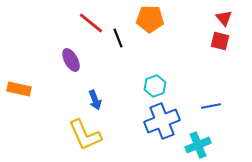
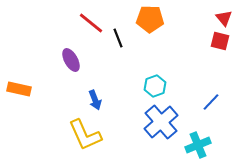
blue line: moved 4 px up; rotated 36 degrees counterclockwise
blue cross: moved 1 px left, 1 px down; rotated 20 degrees counterclockwise
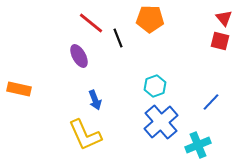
purple ellipse: moved 8 px right, 4 px up
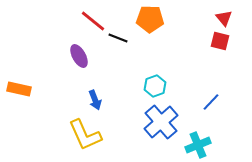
red line: moved 2 px right, 2 px up
black line: rotated 48 degrees counterclockwise
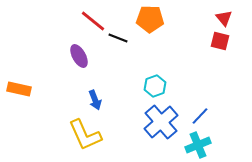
blue line: moved 11 px left, 14 px down
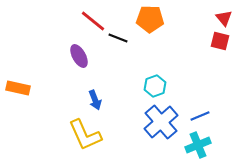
orange rectangle: moved 1 px left, 1 px up
blue line: rotated 24 degrees clockwise
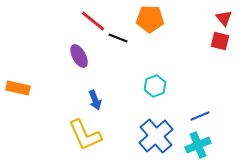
blue cross: moved 5 px left, 14 px down
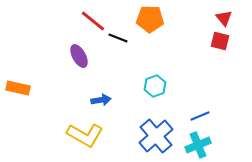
blue arrow: moved 6 px right; rotated 78 degrees counterclockwise
yellow L-shape: rotated 36 degrees counterclockwise
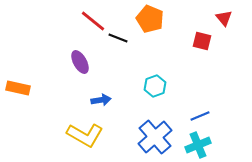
orange pentagon: rotated 20 degrees clockwise
red square: moved 18 px left
purple ellipse: moved 1 px right, 6 px down
blue cross: moved 1 px left, 1 px down
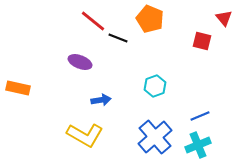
purple ellipse: rotated 40 degrees counterclockwise
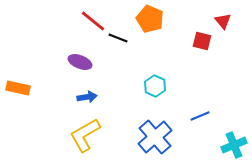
red triangle: moved 1 px left, 3 px down
cyan hexagon: rotated 15 degrees counterclockwise
blue arrow: moved 14 px left, 3 px up
yellow L-shape: rotated 120 degrees clockwise
cyan cross: moved 36 px right
